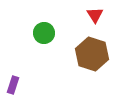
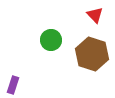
red triangle: rotated 12 degrees counterclockwise
green circle: moved 7 px right, 7 px down
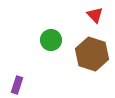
purple rectangle: moved 4 px right
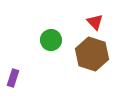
red triangle: moved 7 px down
purple rectangle: moved 4 px left, 7 px up
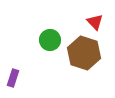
green circle: moved 1 px left
brown hexagon: moved 8 px left, 1 px up
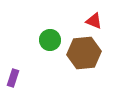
red triangle: moved 1 px left, 1 px up; rotated 24 degrees counterclockwise
brown hexagon: rotated 24 degrees counterclockwise
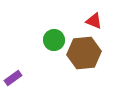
green circle: moved 4 px right
purple rectangle: rotated 36 degrees clockwise
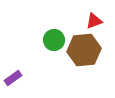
red triangle: rotated 42 degrees counterclockwise
brown hexagon: moved 3 px up
